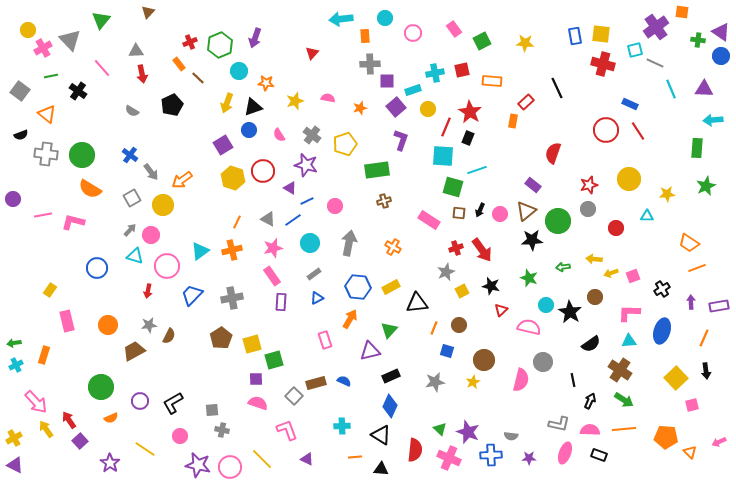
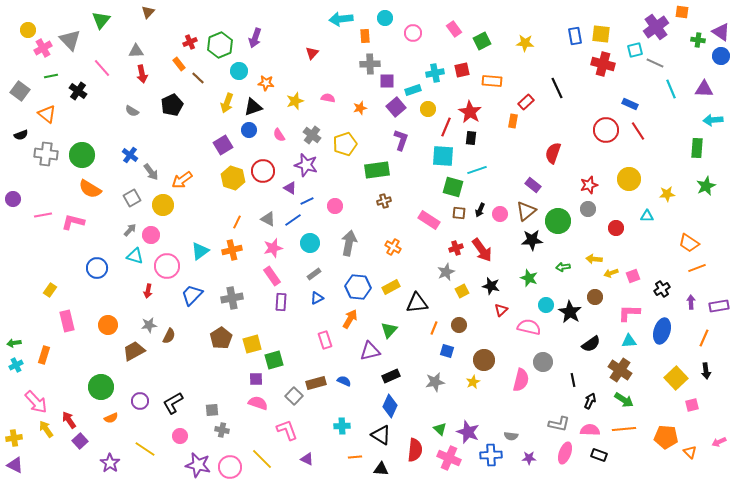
black rectangle at (468, 138): moved 3 px right; rotated 16 degrees counterclockwise
yellow cross at (14, 438): rotated 21 degrees clockwise
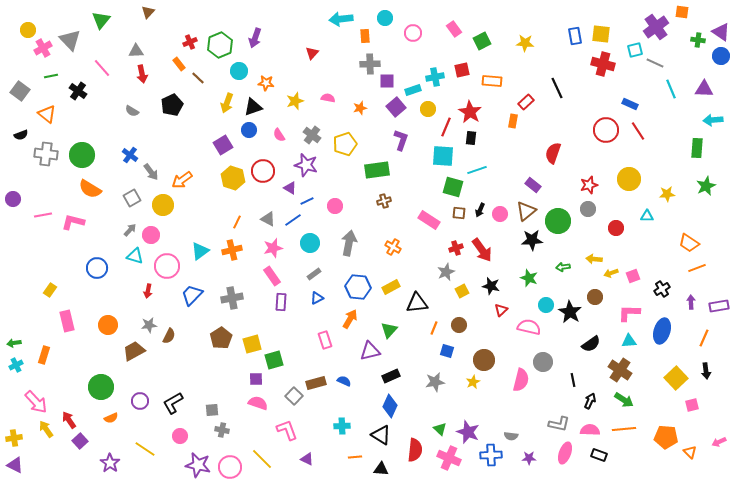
cyan cross at (435, 73): moved 4 px down
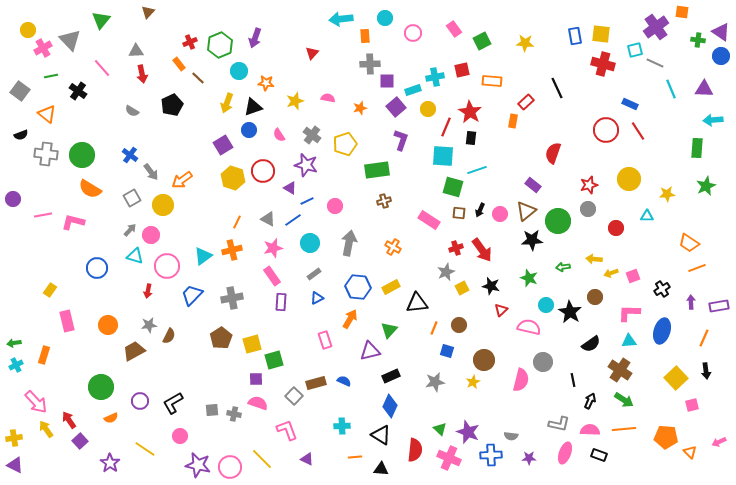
cyan triangle at (200, 251): moved 3 px right, 5 px down
yellow square at (462, 291): moved 3 px up
gray cross at (222, 430): moved 12 px right, 16 px up
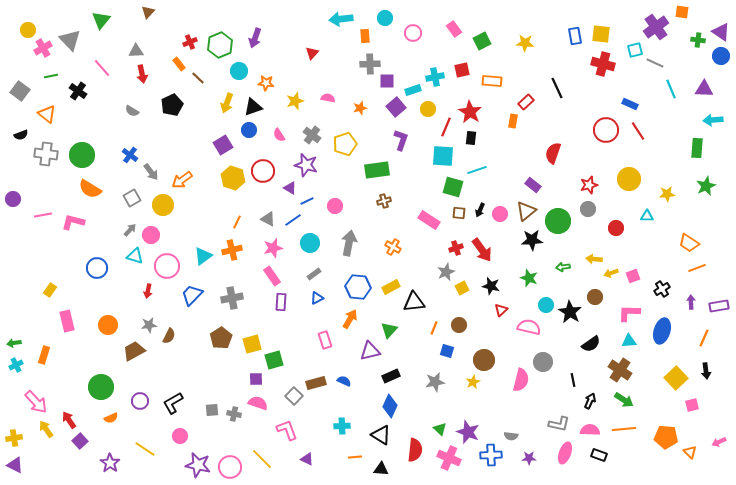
black triangle at (417, 303): moved 3 px left, 1 px up
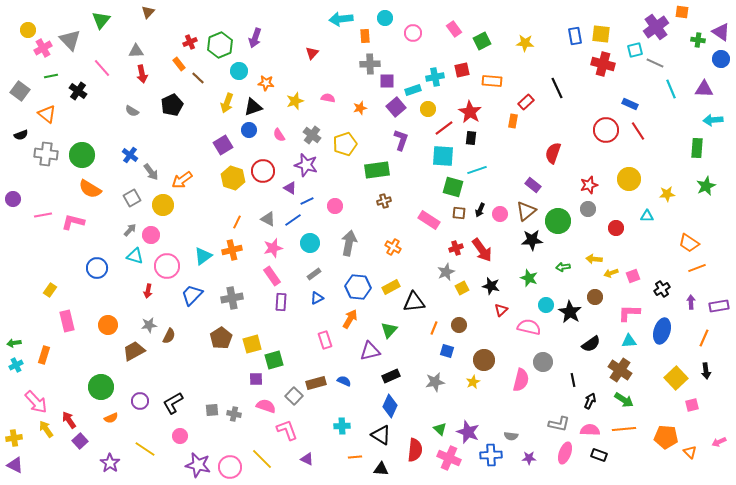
blue circle at (721, 56): moved 3 px down
red line at (446, 127): moved 2 px left, 1 px down; rotated 30 degrees clockwise
pink semicircle at (258, 403): moved 8 px right, 3 px down
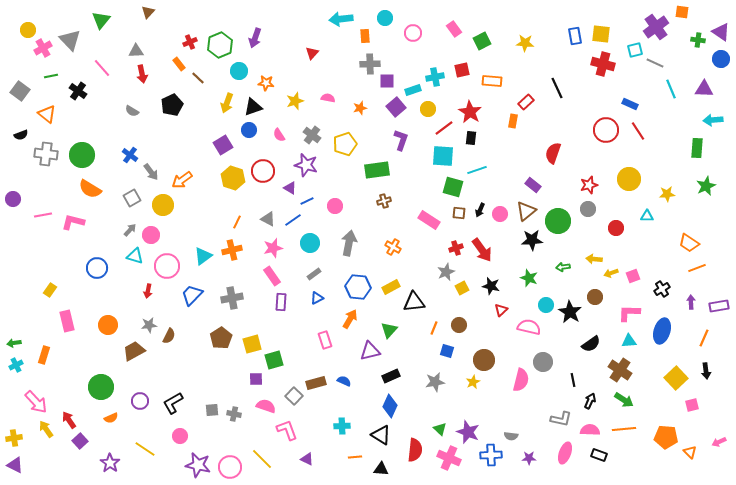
gray L-shape at (559, 424): moved 2 px right, 5 px up
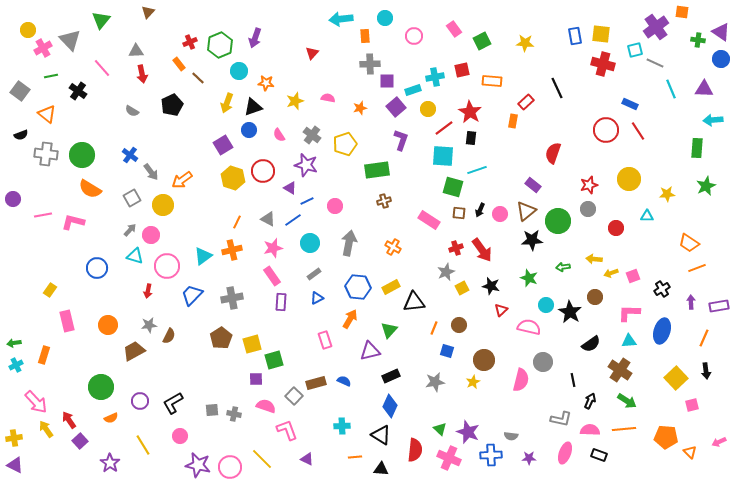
pink circle at (413, 33): moved 1 px right, 3 px down
green arrow at (624, 400): moved 3 px right, 1 px down
yellow line at (145, 449): moved 2 px left, 4 px up; rotated 25 degrees clockwise
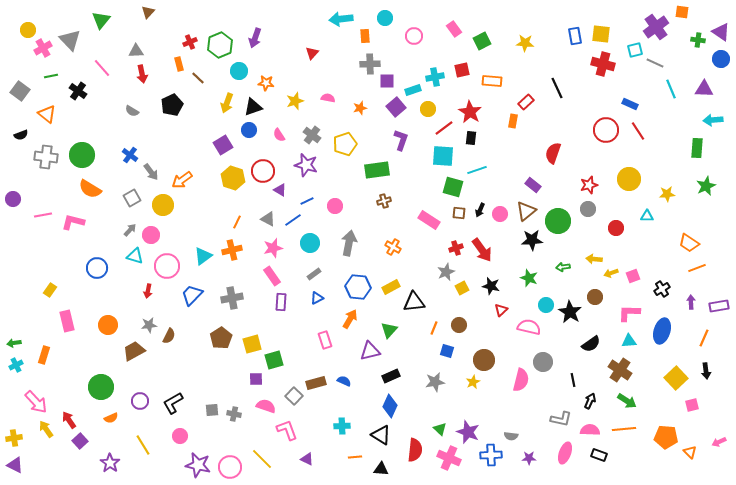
orange rectangle at (179, 64): rotated 24 degrees clockwise
gray cross at (46, 154): moved 3 px down
purple triangle at (290, 188): moved 10 px left, 2 px down
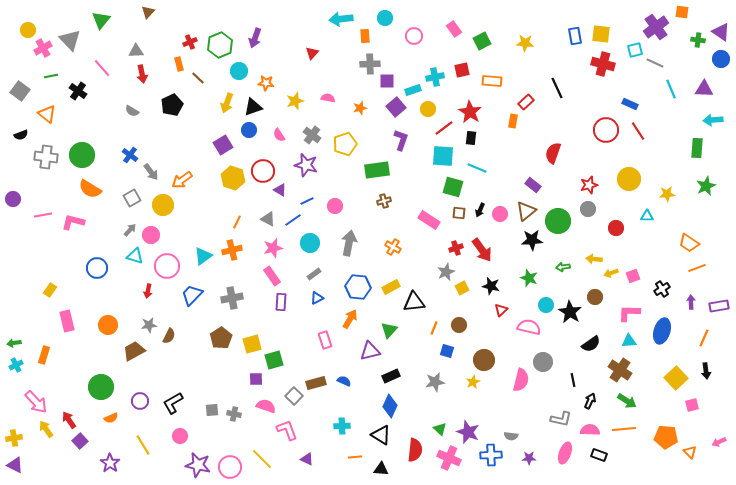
cyan line at (477, 170): moved 2 px up; rotated 42 degrees clockwise
